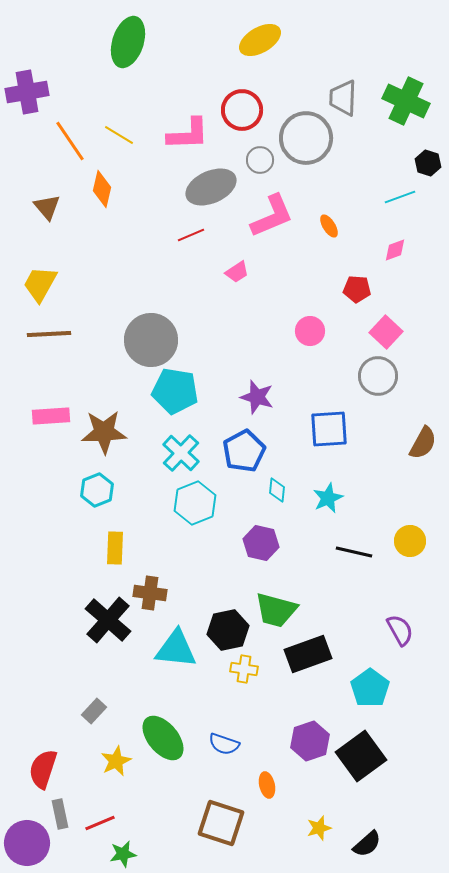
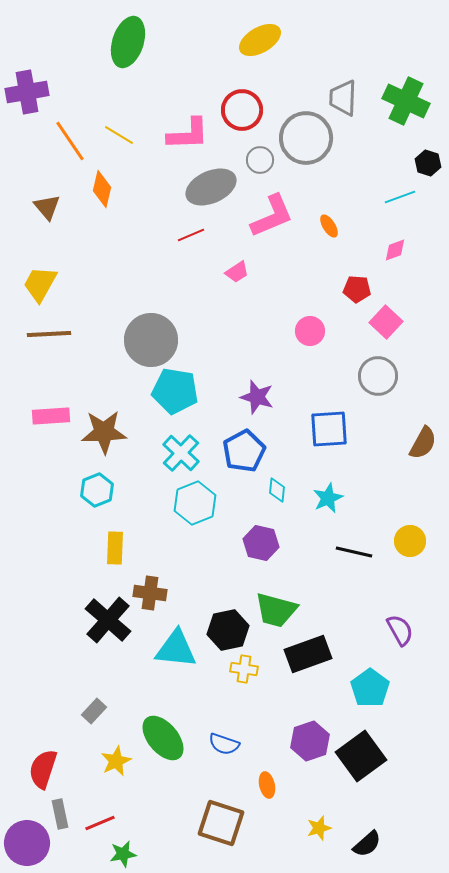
pink square at (386, 332): moved 10 px up
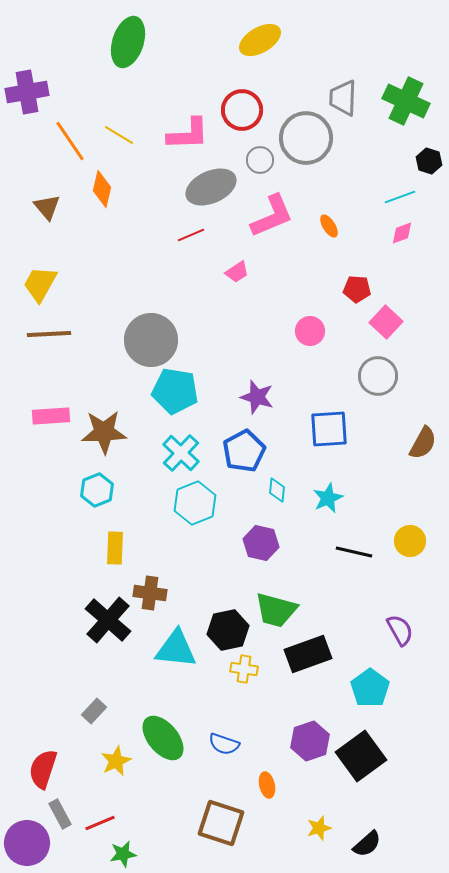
black hexagon at (428, 163): moved 1 px right, 2 px up
pink diamond at (395, 250): moved 7 px right, 17 px up
gray rectangle at (60, 814): rotated 16 degrees counterclockwise
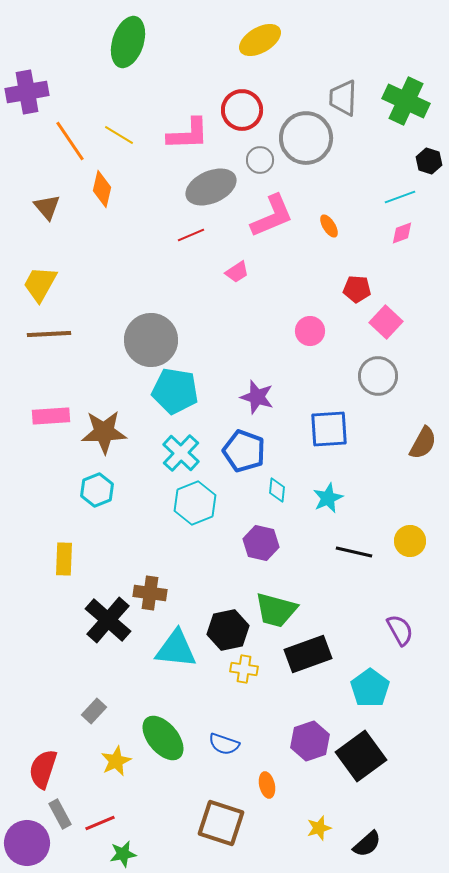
blue pentagon at (244, 451): rotated 24 degrees counterclockwise
yellow rectangle at (115, 548): moved 51 px left, 11 px down
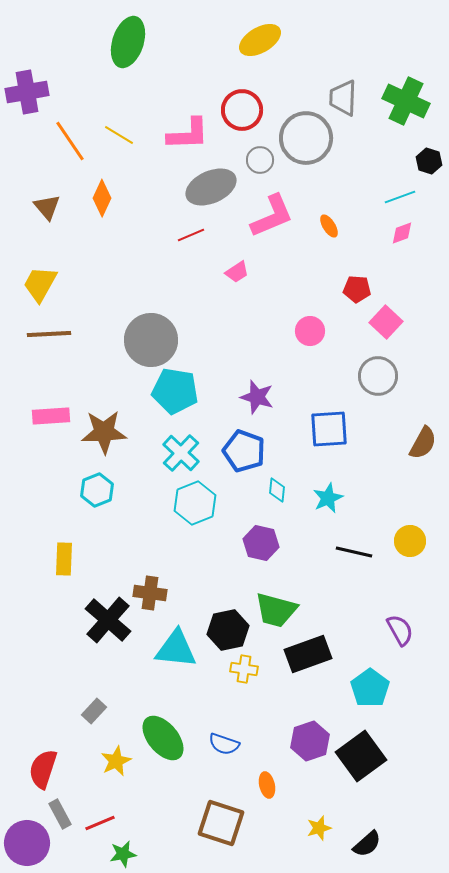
orange diamond at (102, 189): moved 9 px down; rotated 12 degrees clockwise
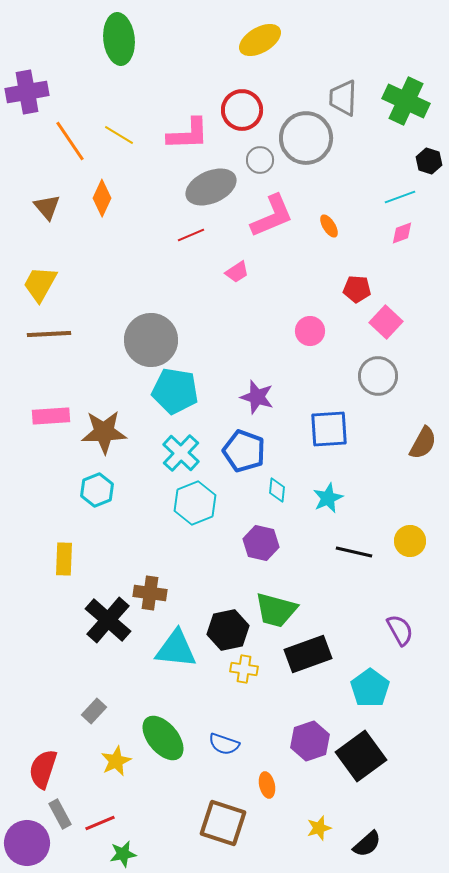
green ellipse at (128, 42): moved 9 px left, 3 px up; rotated 24 degrees counterclockwise
brown square at (221, 823): moved 2 px right
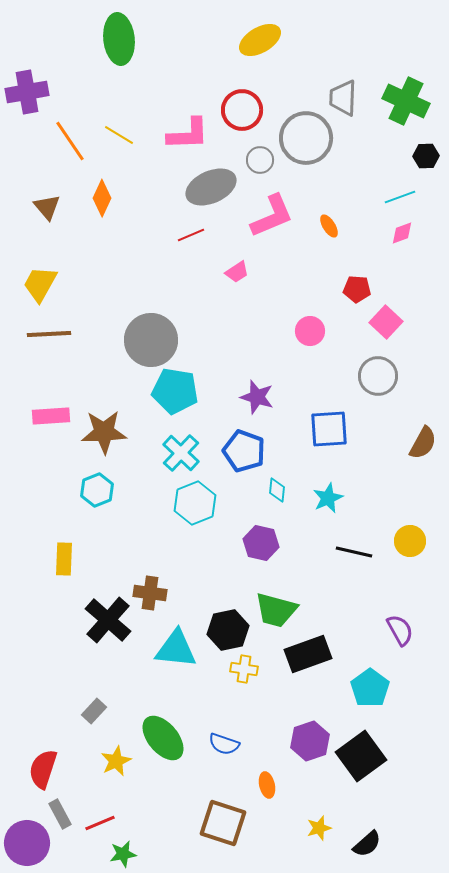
black hexagon at (429, 161): moved 3 px left, 5 px up; rotated 20 degrees counterclockwise
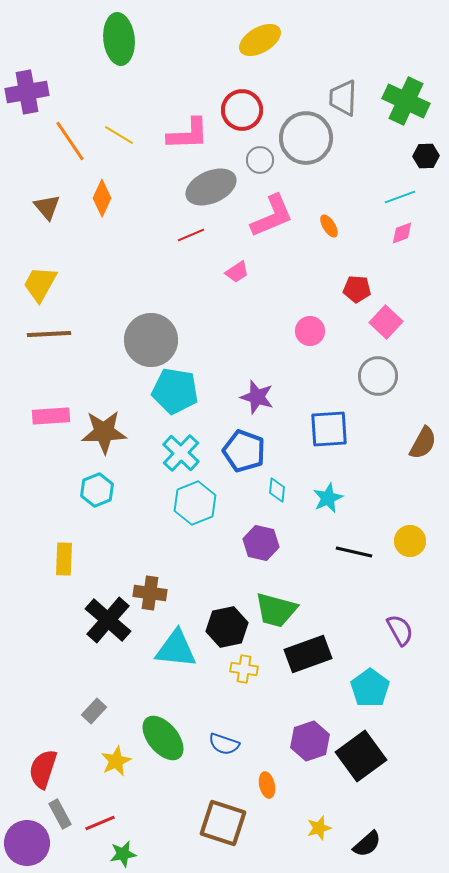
black hexagon at (228, 630): moved 1 px left, 3 px up
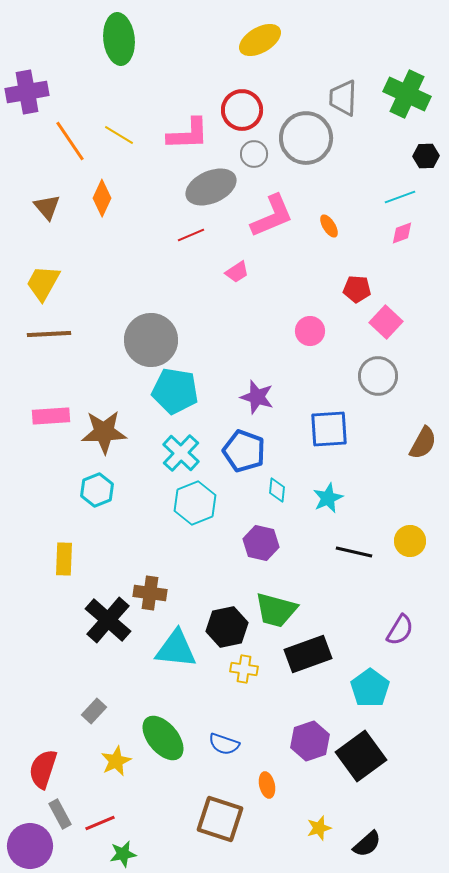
green cross at (406, 101): moved 1 px right, 7 px up
gray circle at (260, 160): moved 6 px left, 6 px up
yellow trapezoid at (40, 284): moved 3 px right, 1 px up
purple semicircle at (400, 630): rotated 60 degrees clockwise
brown square at (223, 823): moved 3 px left, 4 px up
purple circle at (27, 843): moved 3 px right, 3 px down
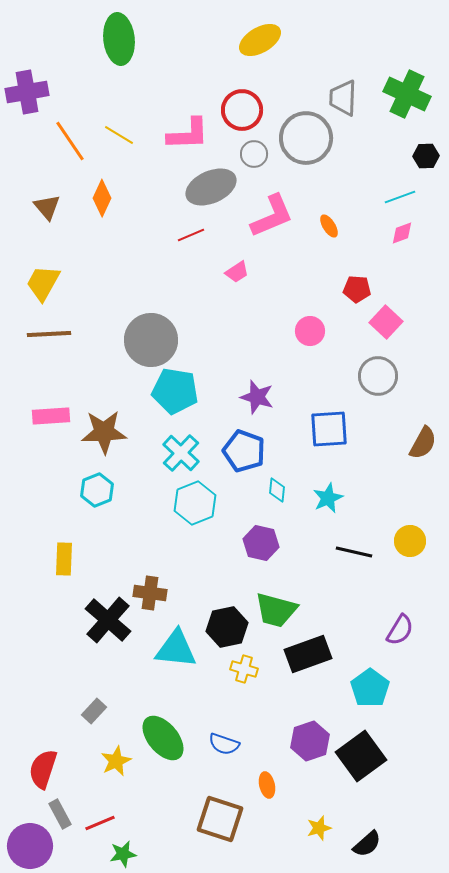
yellow cross at (244, 669): rotated 8 degrees clockwise
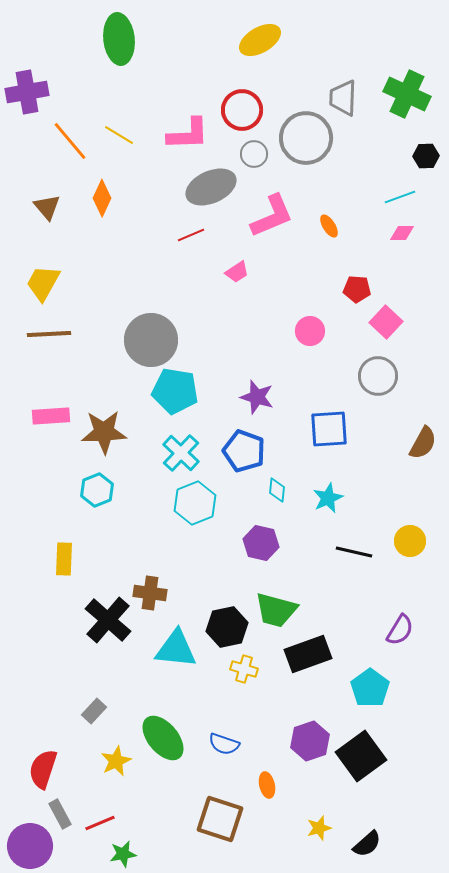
orange line at (70, 141): rotated 6 degrees counterclockwise
pink diamond at (402, 233): rotated 20 degrees clockwise
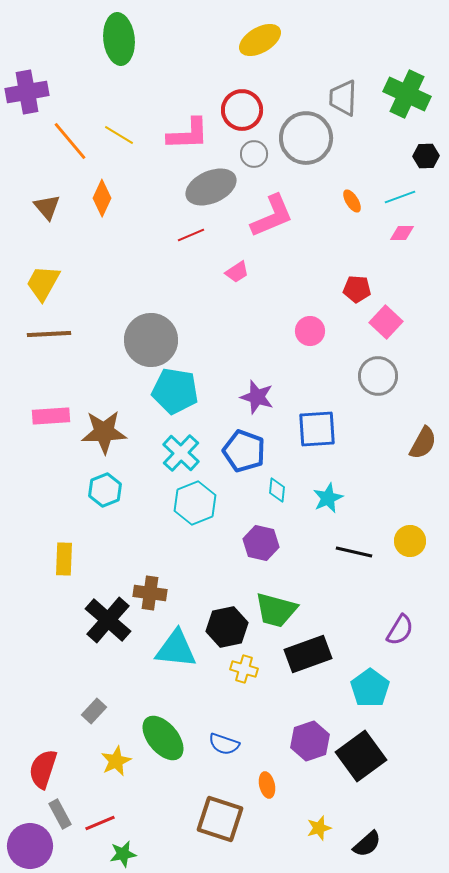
orange ellipse at (329, 226): moved 23 px right, 25 px up
blue square at (329, 429): moved 12 px left
cyan hexagon at (97, 490): moved 8 px right
